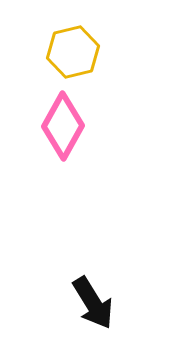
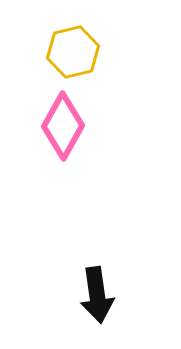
black arrow: moved 4 px right, 8 px up; rotated 24 degrees clockwise
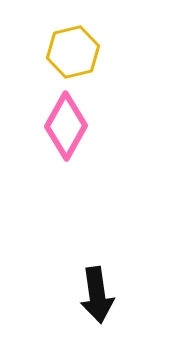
pink diamond: moved 3 px right
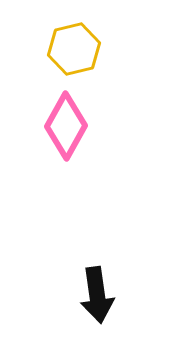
yellow hexagon: moved 1 px right, 3 px up
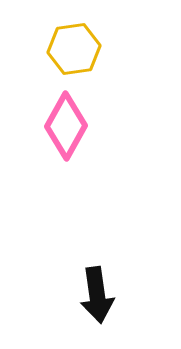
yellow hexagon: rotated 6 degrees clockwise
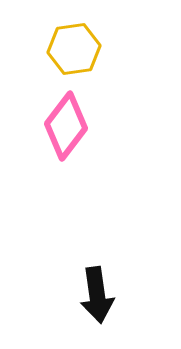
pink diamond: rotated 8 degrees clockwise
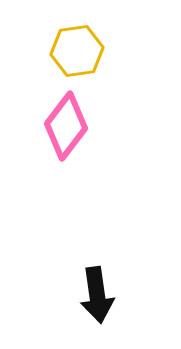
yellow hexagon: moved 3 px right, 2 px down
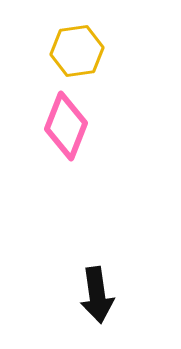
pink diamond: rotated 16 degrees counterclockwise
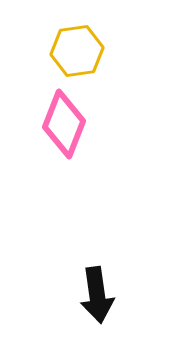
pink diamond: moved 2 px left, 2 px up
